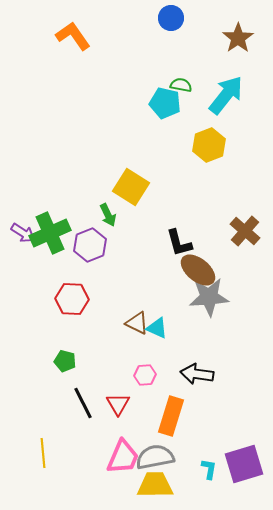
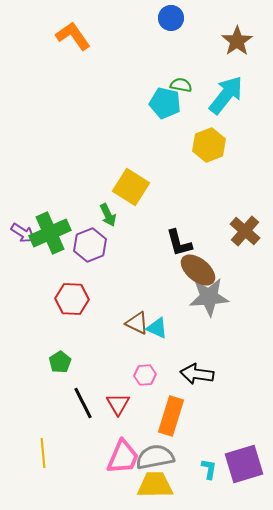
brown star: moved 1 px left, 3 px down
green pentagon: moved 5 px left, 1 px down; rotated 25 degrees clockwise
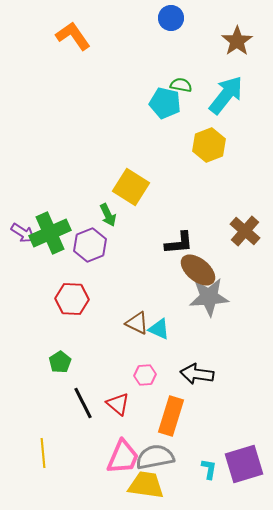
black L-shape: rotated 80 degrees counterclockwise
cyan triangle: moved 2 px right, 1 px down
red triangle: rotated 20 degrees counterclockwise
yellow trapezoid: moved 9 px left; rotated 9 degrees clockwise
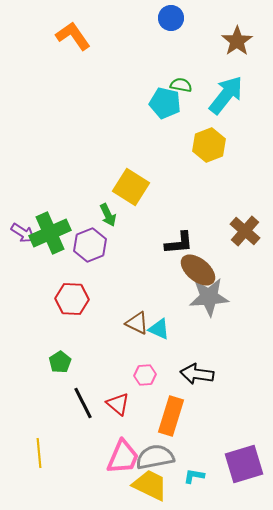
yellow line: moved 4 px left
cyan L-shape: moved 15 px left, 7 px down; rotated 90 degrees counterclockwise
yellow trapezoid: moved 4 px right; rotated 18 degrees clockwise
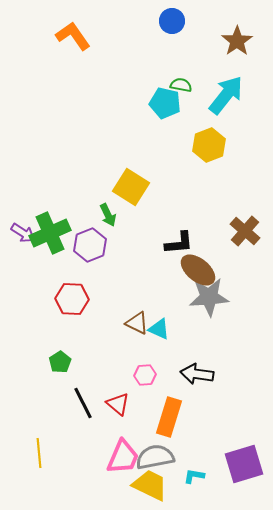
blue circle: moved 1 px right, 3 px down
orange rectangle: moved 2 px left, 1 px down
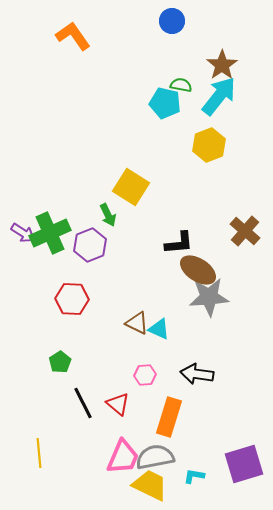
brown star: moved 15 px left, 24 px down
cyan arrow: moved 7 px left, 1 px down
brown ellipse: rotated 6 degrees counterclockwise
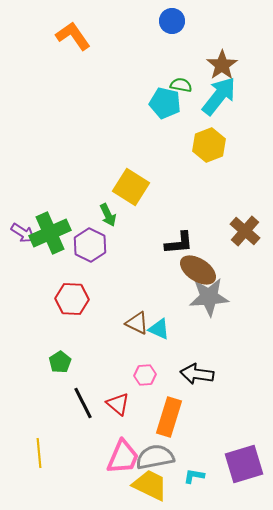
purple hexagon: rotated 12 degrees counterclockwise
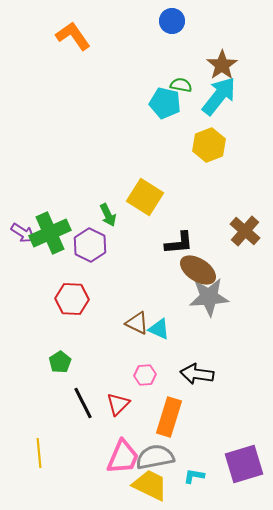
yellow square: moved 14 px right, 10 px down
red triangle: rotated 35 degrees clockwise
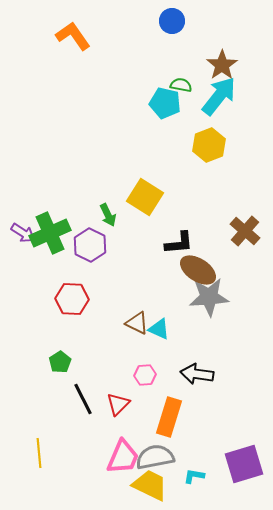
black line: moved 4 px up
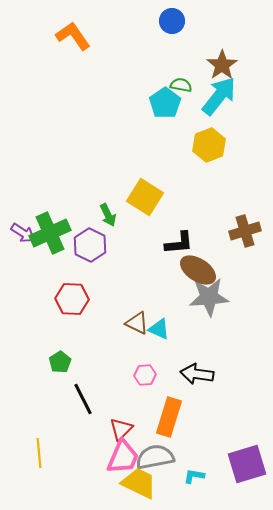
cyan pentagon: rotated 24 degrees clockwise
brown cross: rotated 32 degrees clockwise
red triangle: moved 3 px right, 25 px down
purple square: moved 3 px right
yellow trapezoid: moved 11 px left, 2 px up
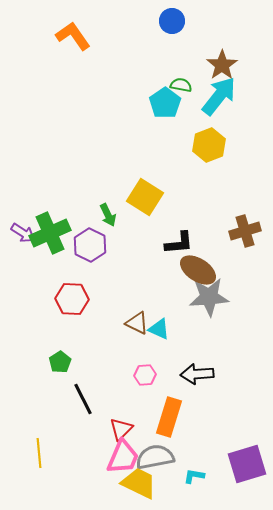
black arrow: rotated 12 degrees counterclockwise
